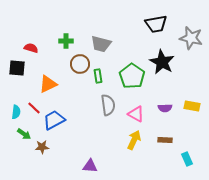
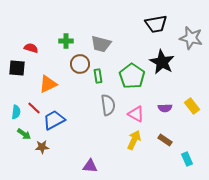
yellow rectangle: rotated 42 degrees clockwise
brown rectangle: rotated 32 degrees clockwise
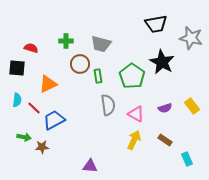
purple semicircle: rotated 16 degrees counterclockwise
cyan semicircle: moved 1 px right, 12 px up
green arrow: moved 3 px down; rotated 24 degrees counterclockwise
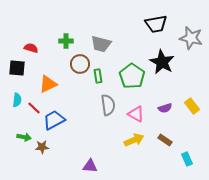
yellow arrow: rotated 42 degrees clockwise
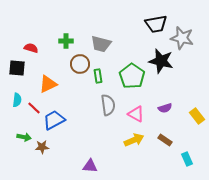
gray star: moved 9 px left
black star: moved 1 px left, 1 px up; rotated 15 degrees counterclockwise
yellow rectangle: moved 5 px right, 10 px down
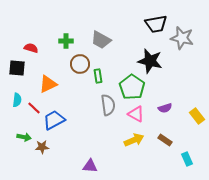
gray trapezoid: moved 4 px up; rotated 15 degrees clockwise
black star: moved 11 px left
green pentagon: moved 11 px down
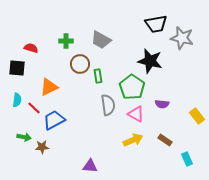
orange triangle: moved 1 px right, 3 px down
purple semicircle: moved 3 px left, 4 px up; rotated 24 degrees clockwise
yellow arrow: moved 1 px left
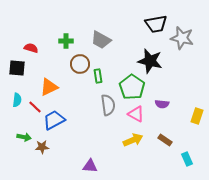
red line: moved 1 px right, 1 px up
yellow rectangle: rotated 56 degrees clockwise
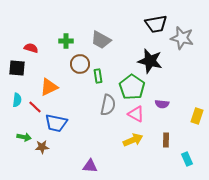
gray semicircle: rotated 20 degrees clockwise
blue trapezoid: moved 2 px right, 3 px down; rotated 140 degrees counterclockwise
brown rectangle: moved 1 px right; rotated 56 degrees clockwise
